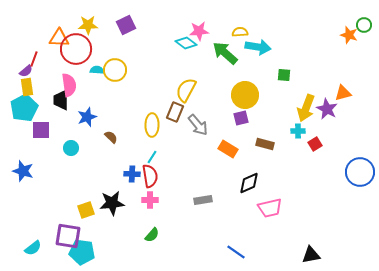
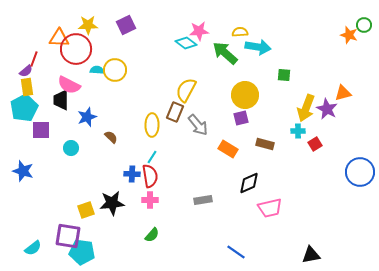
pink semicircle at (69, 85): rotated 125 degrees clockwise
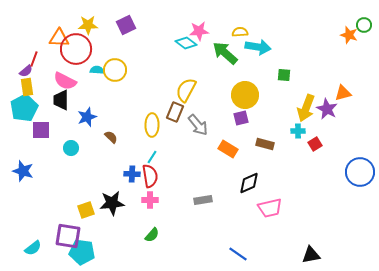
pink semicircle at (69, 85): moved 4 px left, 4 px up
blue line at (236, 252): moved 2 px right, 2 px down
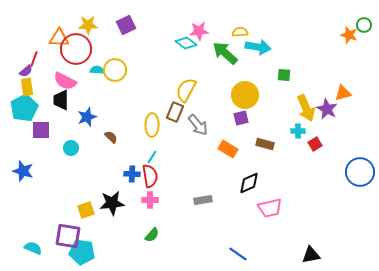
yellow arrow at (306, 108): rotated 44 degrees counterclockwise
cyan semicircle at (33, 248): rotated 120 degrees counterclockwise
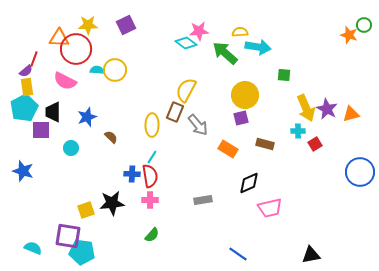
orange triangle at (343, 93): moved 8 px right, 21 px down
black trapezoid at (61, 100): moved 8 px left, 12 px down
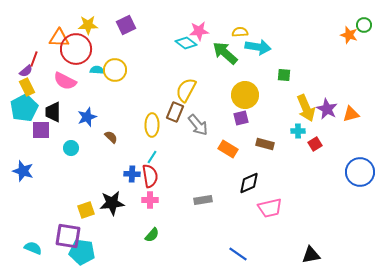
yellow rectangle at (27, 87): rotated 18 degrees counterclockwise
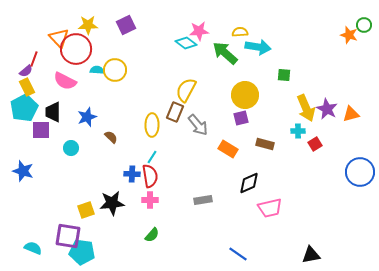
orange triangle at (59, 38): rotated 45 degrees clockwise
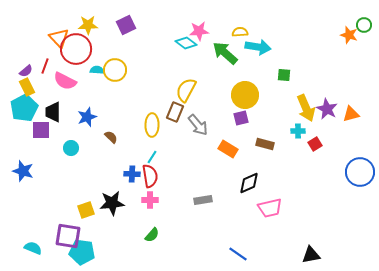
red line at (34, 59): moved 11 px right, 7 px down
